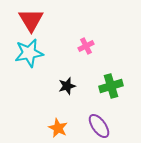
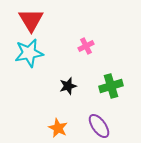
black star: moved 1 px right
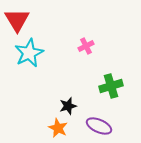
red triangle: moved 14 px left
cyan star: rotated 16 degrees counterclockwise
black star: moved 20 px down
purple ellipse: rotated 30 degrees counterclockwise
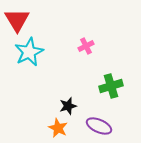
cyan star: moved 1 px up
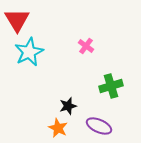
pink cross: rotated 28 degrees counterclockwise
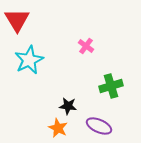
cyan star: moved 8 px down
black star: rotated 24 degrees clockwise
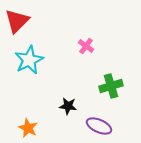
red triangle: moved 1 px down; rotated 16 degrees clockwise
orange star: moved 30 px left
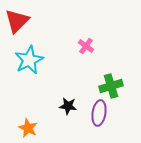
purple ellipse: moved 13 px up; rotated 75 degrees clockwise
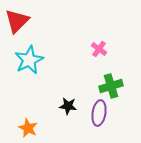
pink cross: moved 13 px right, 3 px down
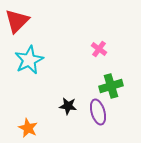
purple ellipse: moved 1 px left, 1 px up; rotated 25 degrees counterclockwise
